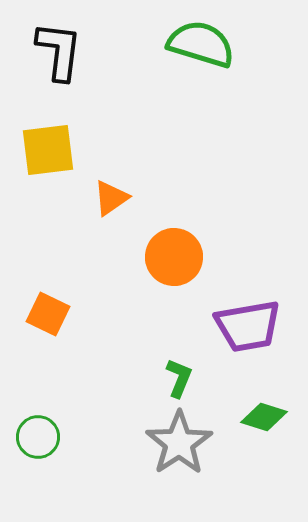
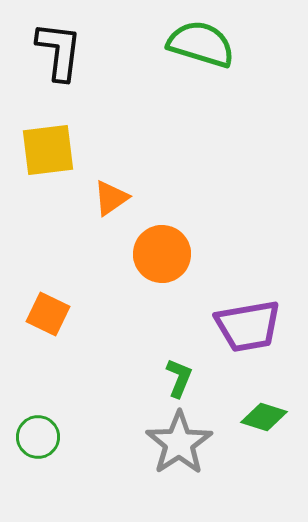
orange circle: moved 12 px left, 3 px up
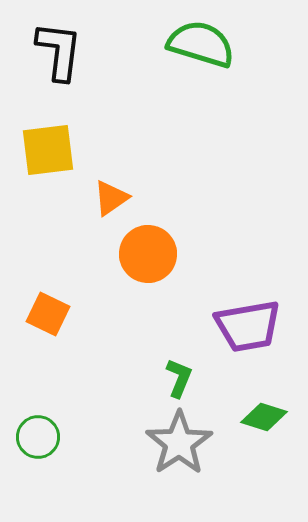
orange circle: moved 14 px left
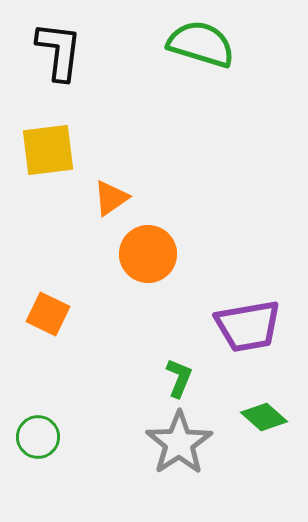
green diamond: rotated 24 degrees clockwise
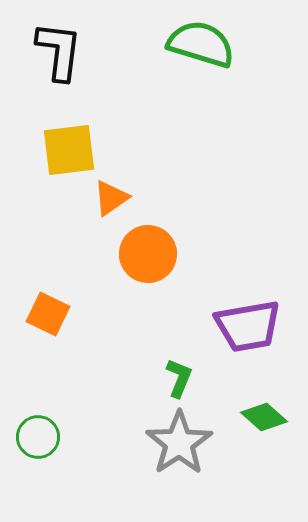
yellow square: moved 21 px right
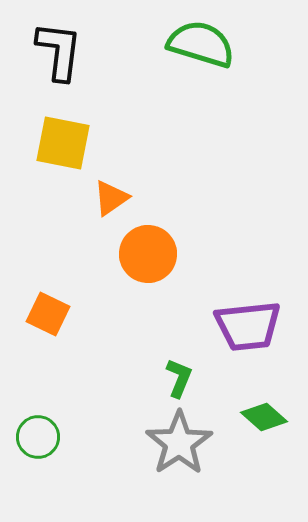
yellow square: moved 6 px left, 7 px up; rotated 18 degrees clockwise
purple trapezoid: rotated 4 degrees clockwise
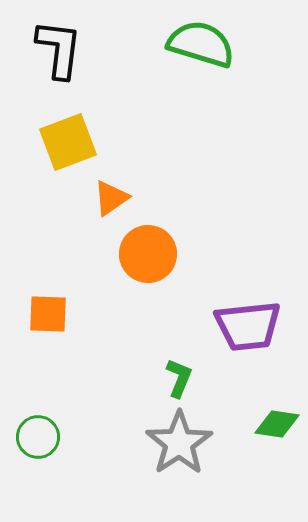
black L-shape: moved 2 px up
yellow square: moved 5 px right, 1 px up; rotated 32 degrees counterclockwise
orange square: rotated 24 degrees counterclockwise
green diamond: moved 13 px right, 7 px down; rotated 33 degrees counterclockwise
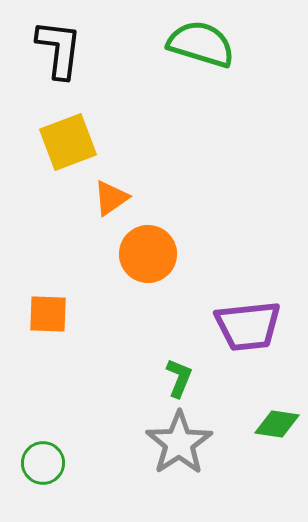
green circle: moved 5 px right, 26 px down
